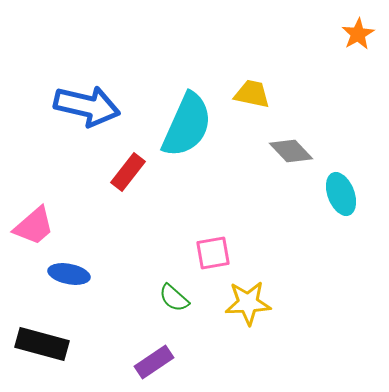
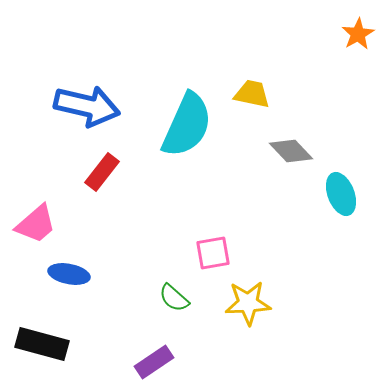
red rectangle: moved 26 px left
pink trapezoid: moved 2 px right, 2 px up
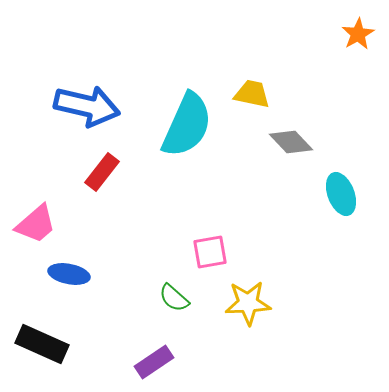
gray diamond: moved 9 px up
pink square: moved 3 px left, 1 px up
black rectangle: rotated 9 degrees clockwise
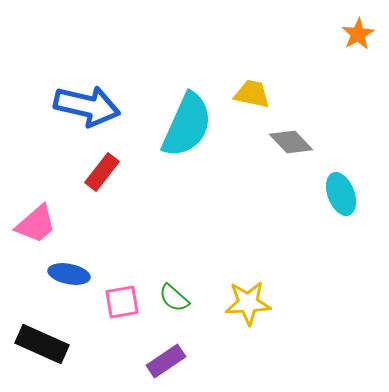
pink square: moved 88 px left, 50 px down
purple rectangle: moved 12 px right, 1 px up
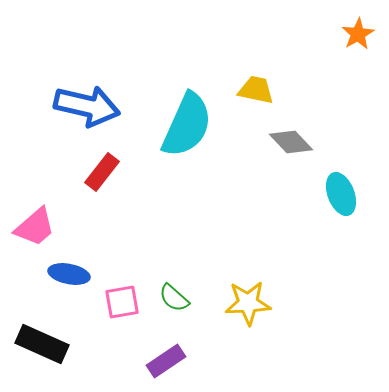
yellow trapezoid: moved 4 px right, 4 px up
pink trapezoid: moved 1 px left, 3 px down
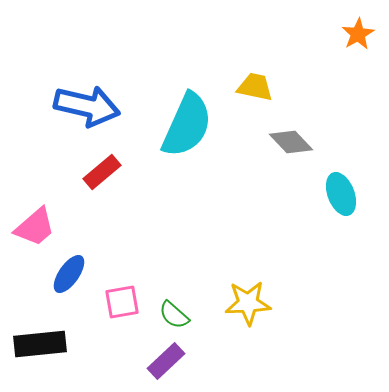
yellow trapezoid: moved 1 px left, 3 px up
red rectangle: rotated 12 degrees clockwise
blue ellipse: rotated 66 degrees counterclockwise
green semicircle: moved 17 px down
black rectangle: moved 2 px left; rotated 30 degrees counterclockwise
purple rectangle: rotated 9 degrees counterclockwise
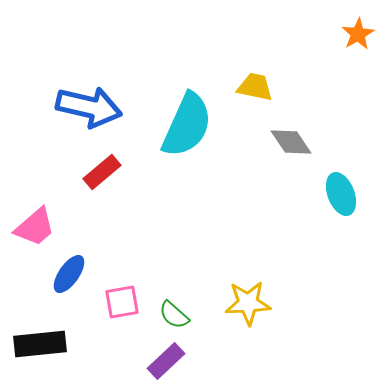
blue arrow: moved 2 px right, 1 px down
gray diamond: rotated 9 degrees clockwise
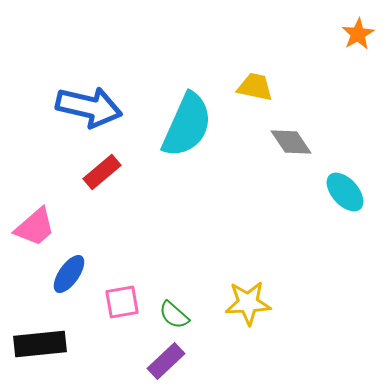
cyan ellipse: moved 4 px right, 2 px up; rotated 21 degrees counterclockwise
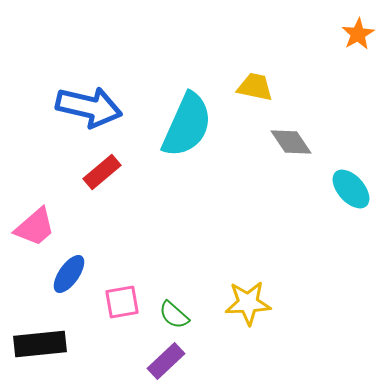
cyan ellipse: moved 6 px right, 3 px up
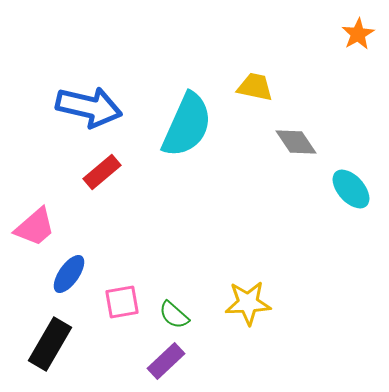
gray diamond: moved 5 px right
black rectangle: moved 10 px right; rotated 54 degrees counterclockwise
